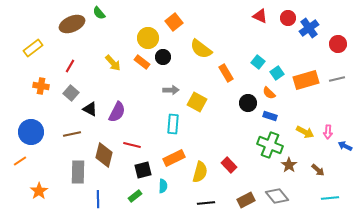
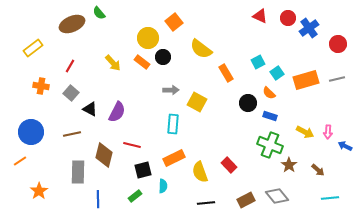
cyan square at (258, 62): rotated 24 degrees clockwise
yellow semicircle at (200, 172): rotated 145 degrees clockwise
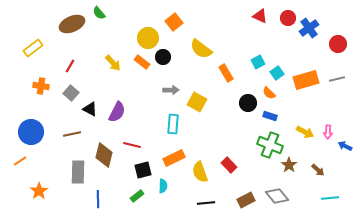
green rectangle at (135, 196): moved 2 px right
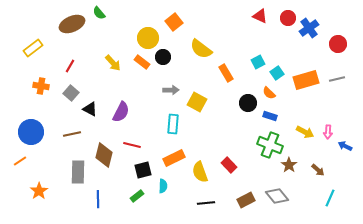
purple semicircle at (117, 112): moved 4 px right
cyan line at (330, 198): rotated 60 degrees counterclockwise
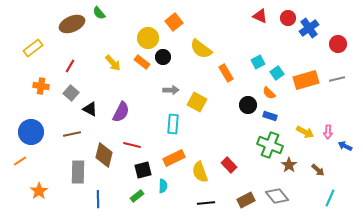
black circle at (248, 103): moved 2 px down
